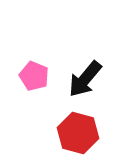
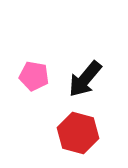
pink pentagon: rotated 12 degrees counterclockwise
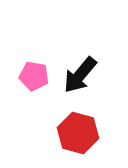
black arrow: moved 5 px left, 4 px up
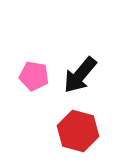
red hexagon: moved 2 px up
